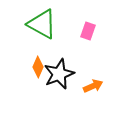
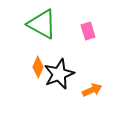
pink rectangle: rotated 36 degrees counterclockwise
orange arrow: moved 1 px left, 4 px down
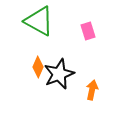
green triangle: moved 3 px left, 3 px up
orange arrow: rotated 54 degrees counterclockwise
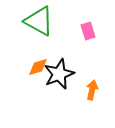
orange diamond: rotated 50 degrees clockwise
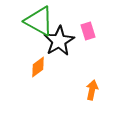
orange diamond: rotated 20 degrees counterclockwise
black star: moved 33 px up; rotated 8 degrees counterclockwise
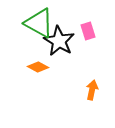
green triangle: moved 2 px down
black star: rotated 12 degrees counterclockwise
orange diamond: rotated 65 degrees clockwise
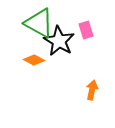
pink rectangle: moved 2 px left, 1 px up
orange diamond: moved 4 px left, 7 px up
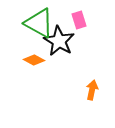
pink rectangle: moved 7 px left, 10 px up
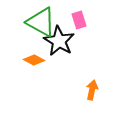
green triangle: moved 2 px right, 1 px up
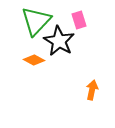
green triangle: moved 5 px left, 1 px up; rotated 44 degrees clockwise
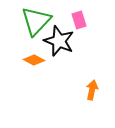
black star: rotated 8 degrees counterclockwise
